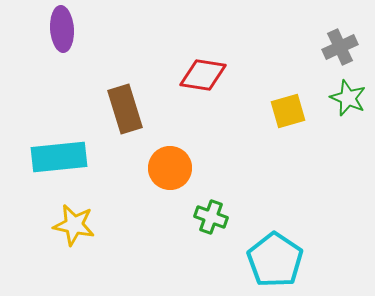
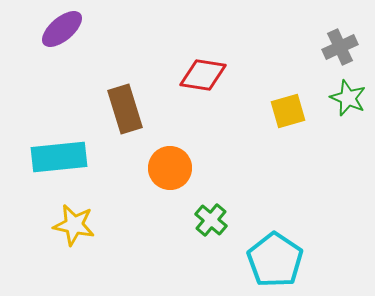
purple ellipse: rotated 54 degrees clockwise
green cross: moved 3 px down; rotated 20 degrees clockwise
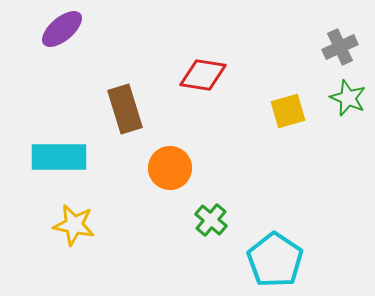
cyan rectangle: rotated 6 degrees clockwise
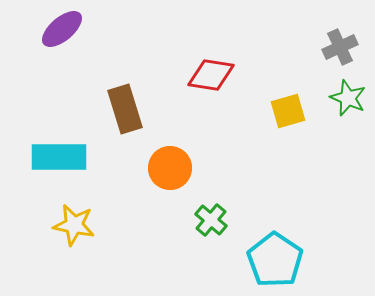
red diamond: moved 8 px right
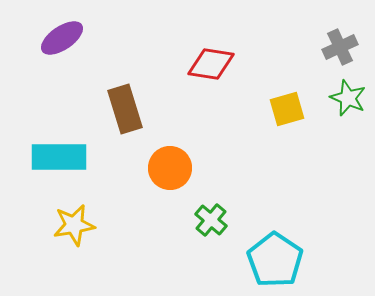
purple ellipse: moved 9 px down; rotated 6 degrees clockwise
red diamond: moved 11 px up
yellow square: moved 1 px left, 2 px up
yellow star: rotated 21 degrees counterclockwise
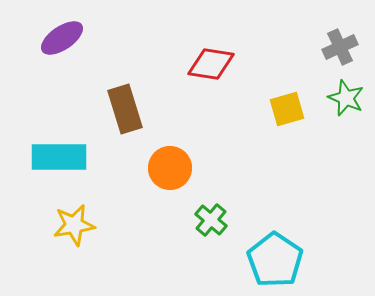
green star: moved 2 px left
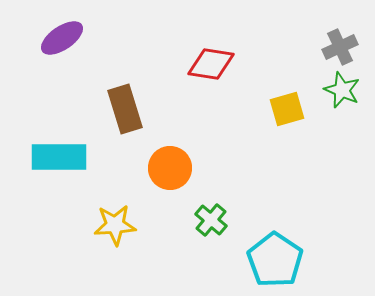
green star: moved 4 px left, 8 px up
yellow star: moved 41 px right; rotated 6 degrees clockwise
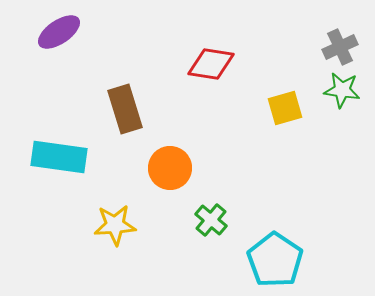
purple ellipse: moved 3 px left, 6 px up
green star: rotated 15 degrees counterclockwise
yellow square: moved 2 px left, 1 px up
cyan rectangle: rotated 8 degrees clockwise
